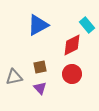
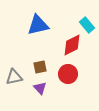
blue triangle: rotated 15 degrees clockwise
red circle: moved 4 px left
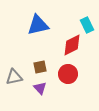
cyan rectangle: rotated 14 degrees clockwise
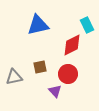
purple triangle: moved 15 px right, 3 px down
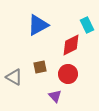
blue triangle: rotated 15 degrees counterclockwise
red diamond: moved 1 px left
gray triangle: rotated 42 degrees clockwise
purple triangle: moved 5 px down
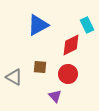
brown square: rotated 16 degrees clockwise
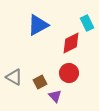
cyan rectangle: moved 2 px up
red diamond: moved 2 px up
brown square: moved 15 px down; rotated 32 degrees counterclockwise
red circle: moved 1 px right, 1 px up
